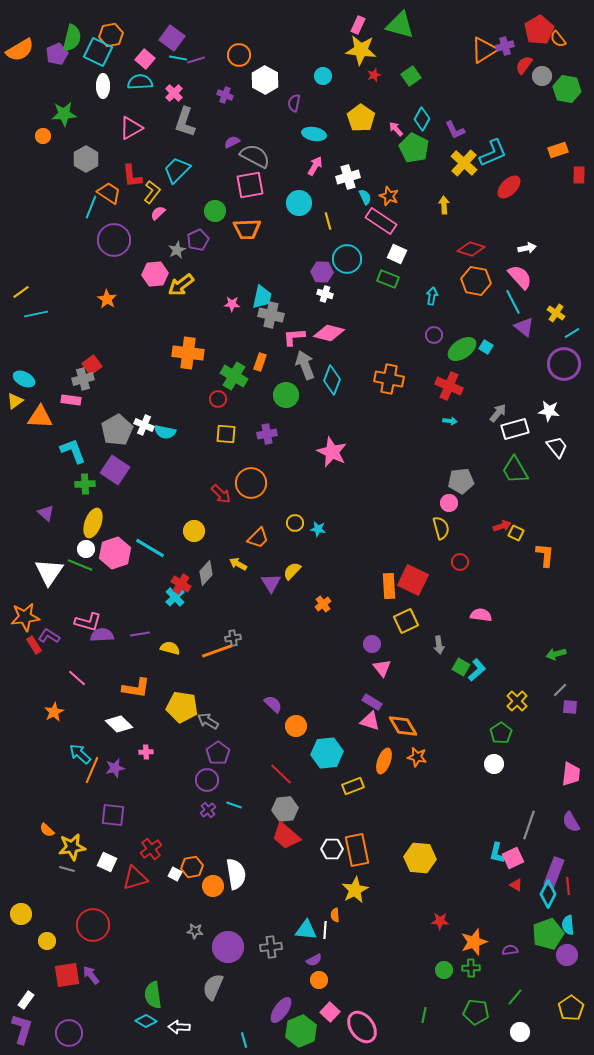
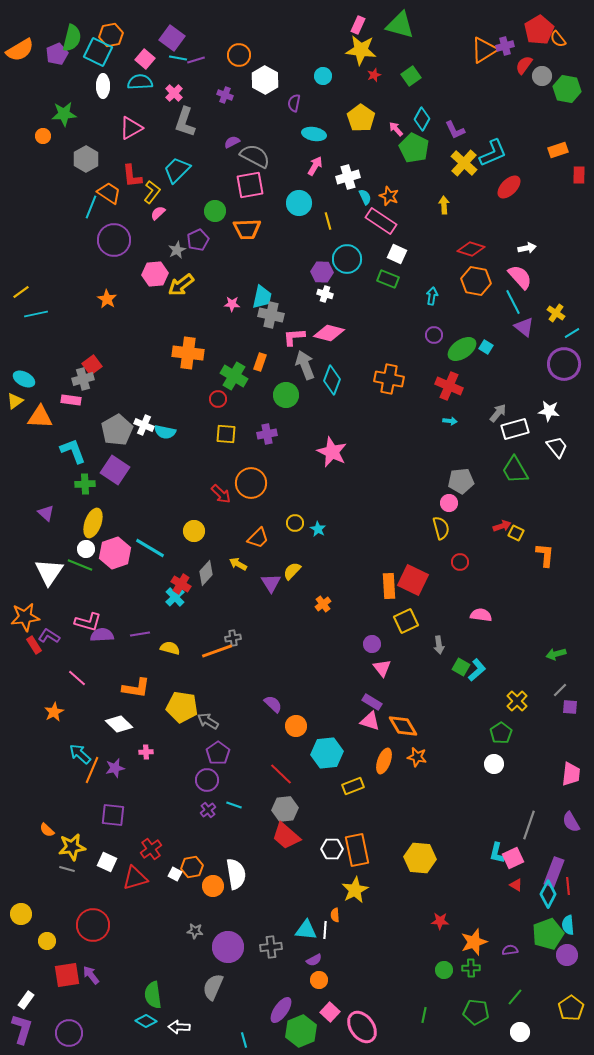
cyan star at (318, 529): rotated 21 degrees clockwise
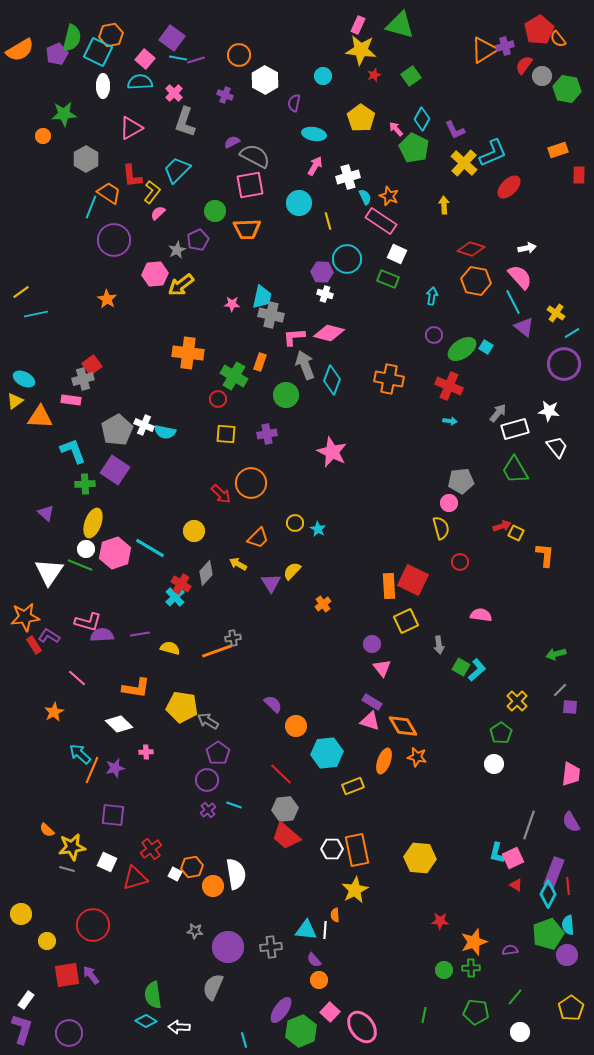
purple semicircle at (314, 960): rotated 77 degrees clockwise
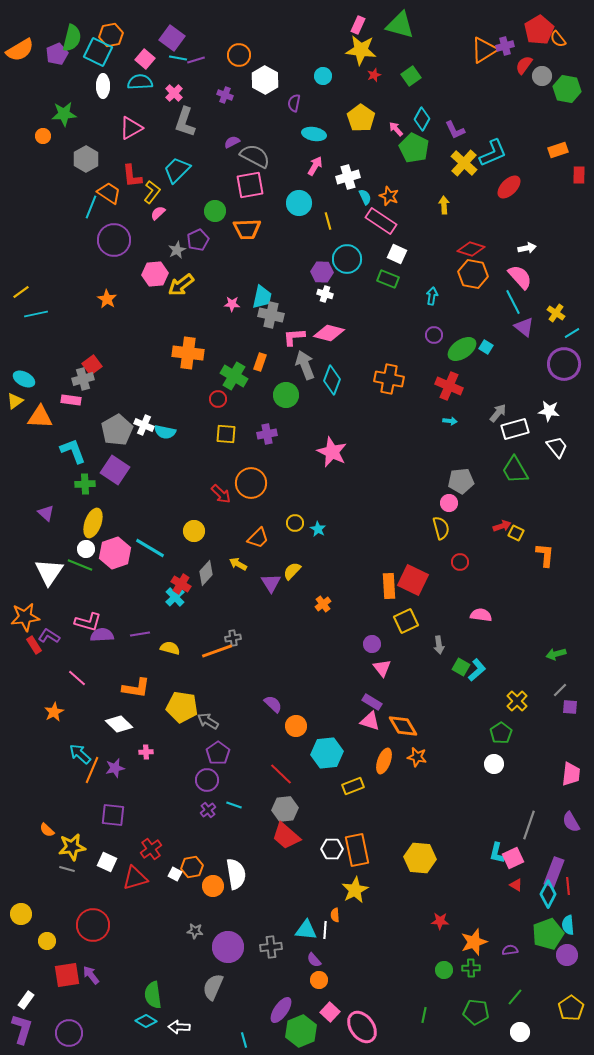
orange hexagon at (476, 281): moved 3 px left, 7 px up
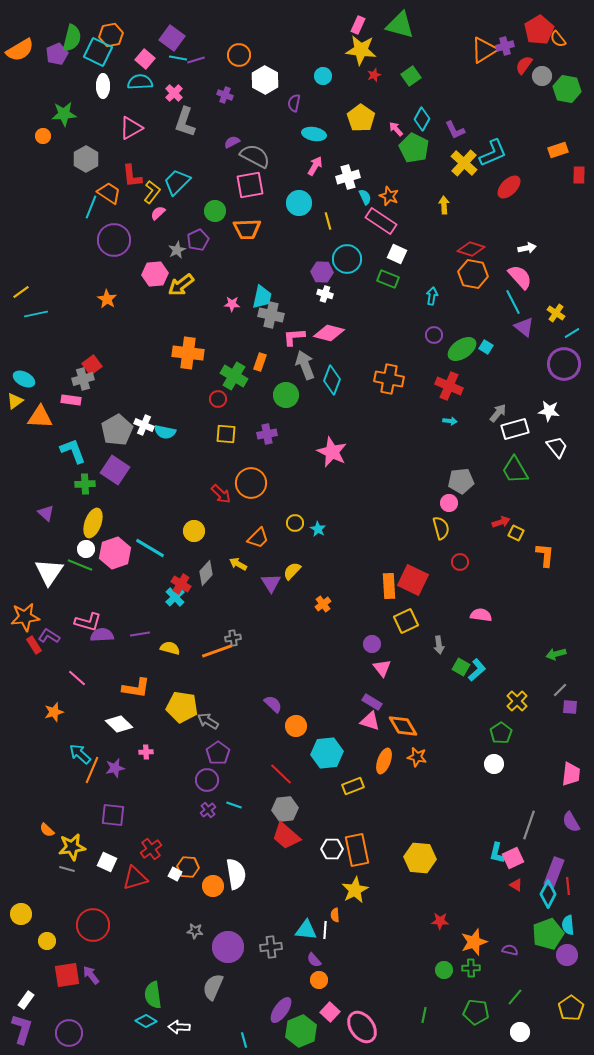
cyan trapezoid at (177, 170): moved 12 px down
red arrow at (502, 526): moved 1 px left, 4 px up
orange star at (54, 712): rotated 12 degrees clockwise
orange hexagon at (192, 867): moved 4 px left; rotated 15 degrees clockwise
purple semicircle at (510, 950): rotated 21 degrees clockwise
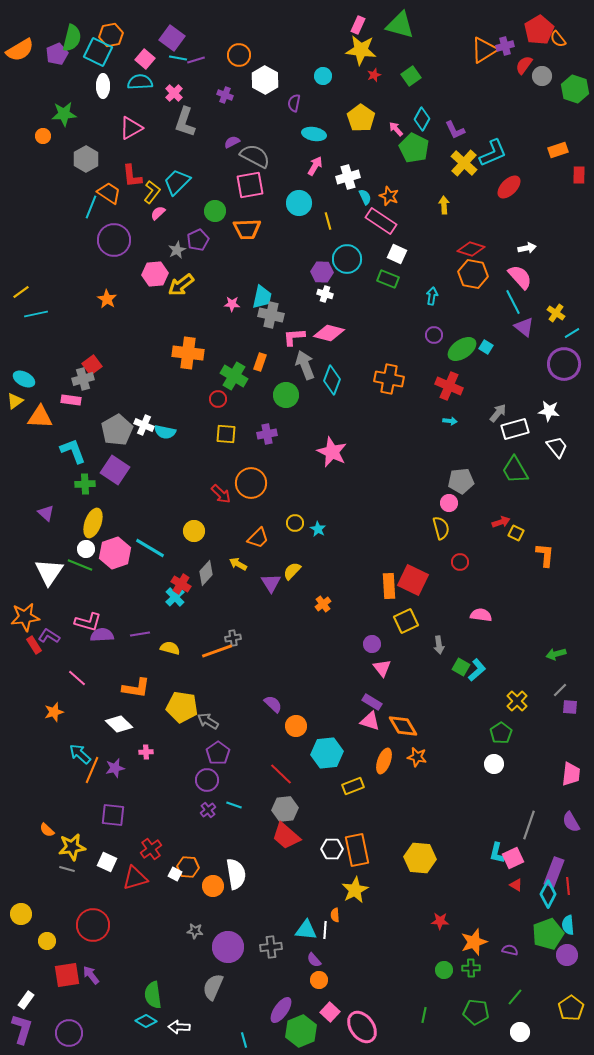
green hexagon at (567, 89): moved 8 px right; rotated 8 degrees clockwise
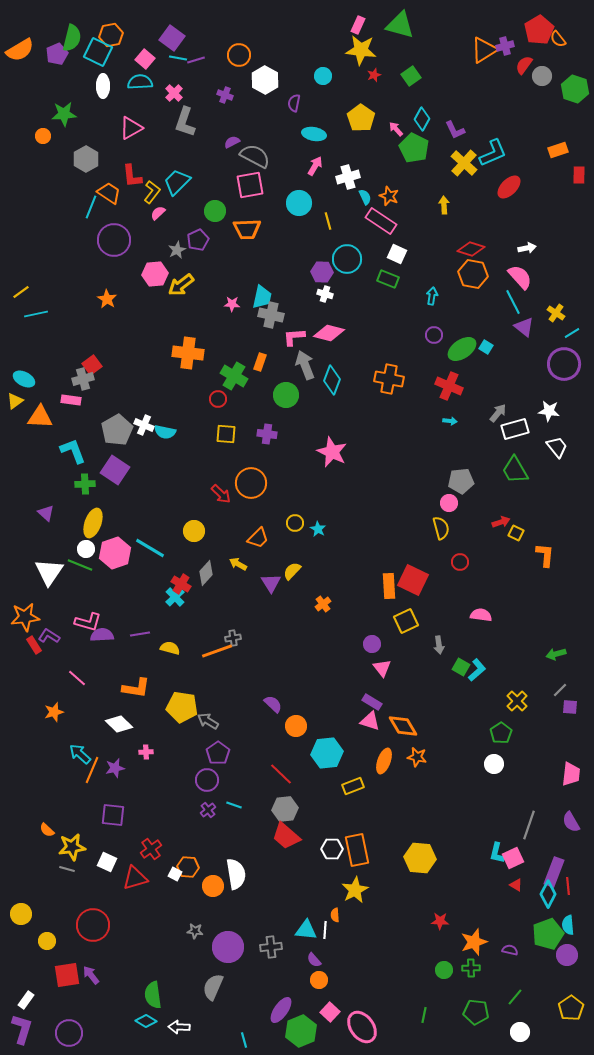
purple cross at (267, 434): rotated 18 degrees clockwise
